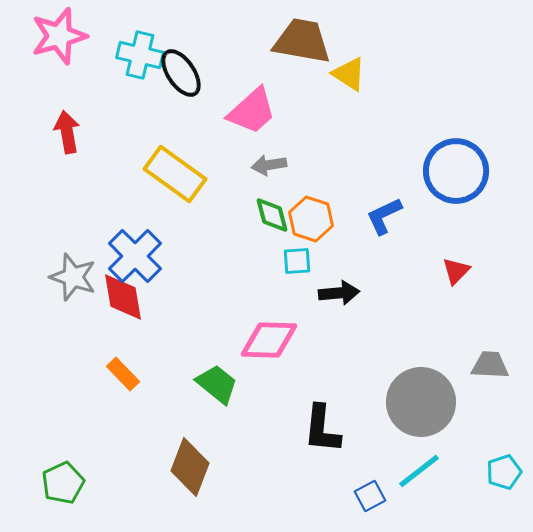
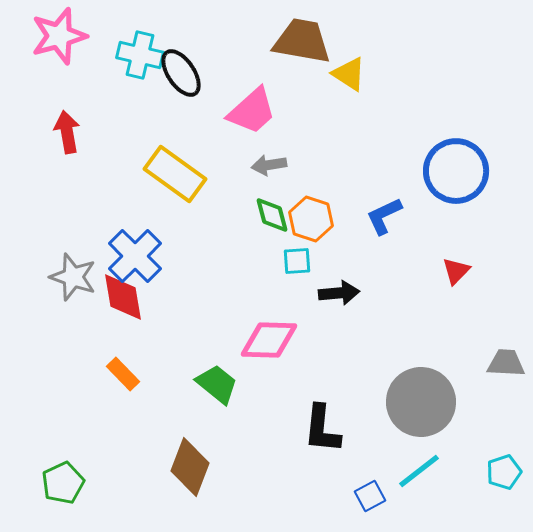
gray trapezoid: moved 16 px right, 2 px up
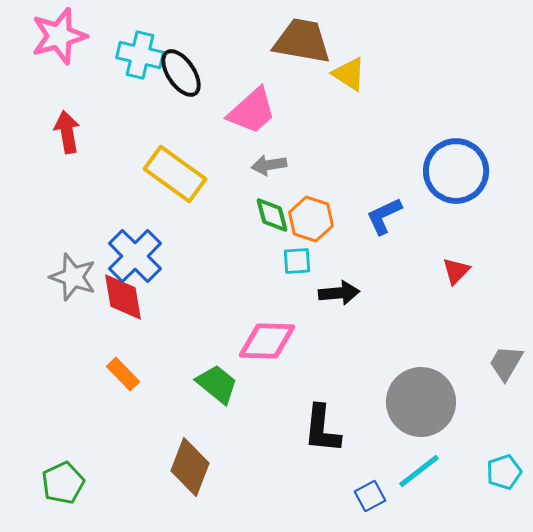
pink diamond: moved 2 px left, 1 px down
gray trapezoid: rotated 63 degrees counterclockwise
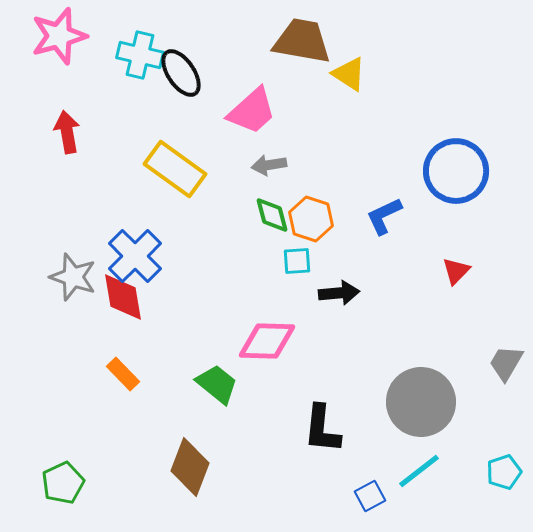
yellow rectangle: moved 5 px up
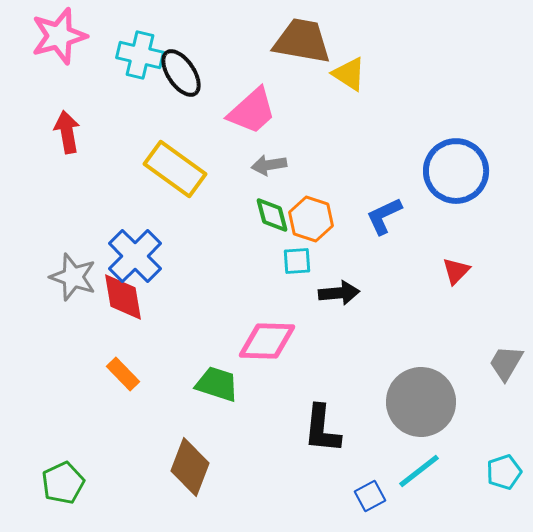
green trapezoid: rotated 21 degrees counterclockwise
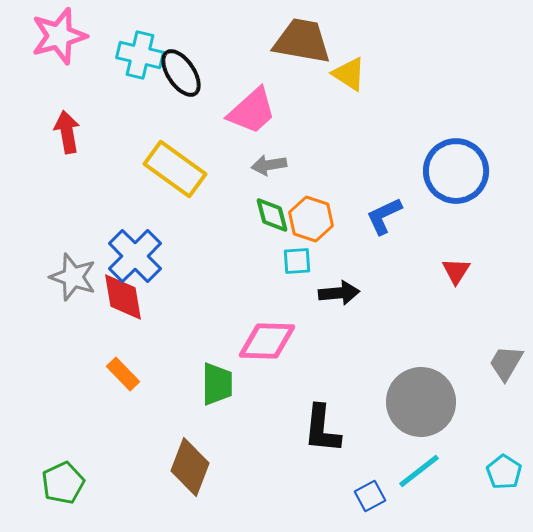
red triangle: rotated 12 degrees counterclockwise
green trapezoid: rotated 72 degrees clockwise
cyan pentagon: rotated 20 degrees counterclockwise
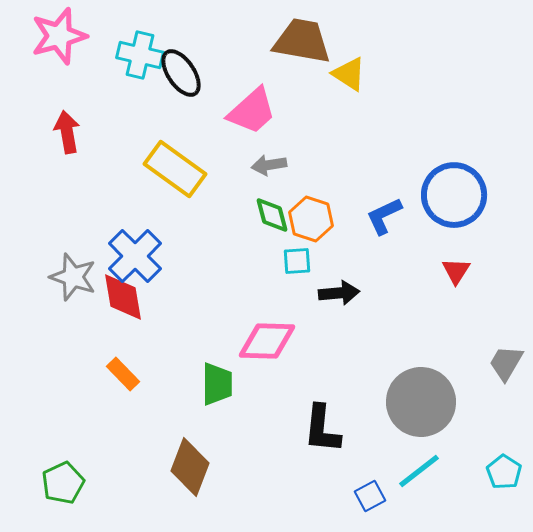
blue circle: moved 2 px left, 24 px down
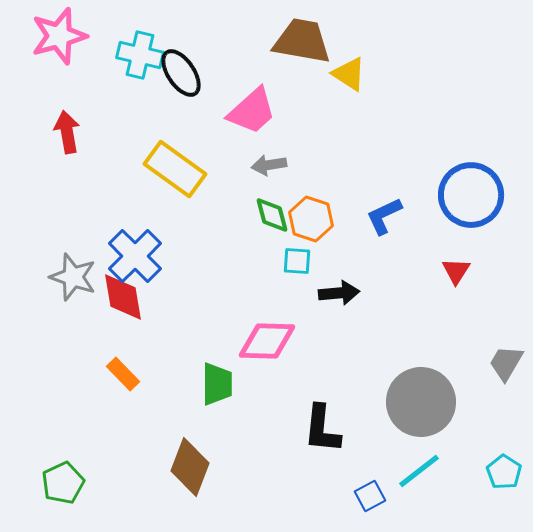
blue circle: moved 17 px right
cyan square: rotated 8 degrees clockwise
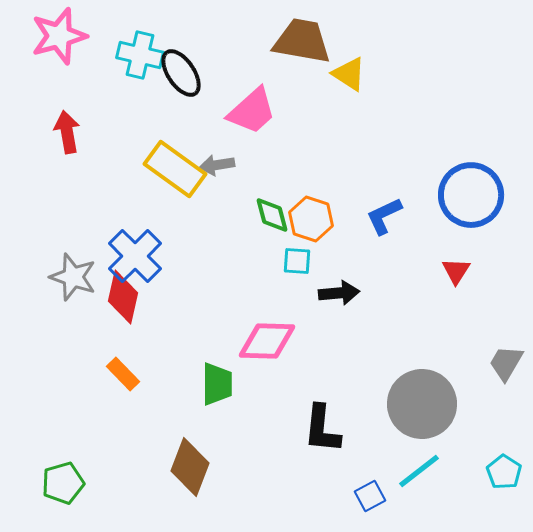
gray arrow: moved 52 px left
red diamond: rotated 22 degrees clockwise
gray circle: moved 1 px right, 2 px down
green pentagon: rotated 9 degrees clockwise
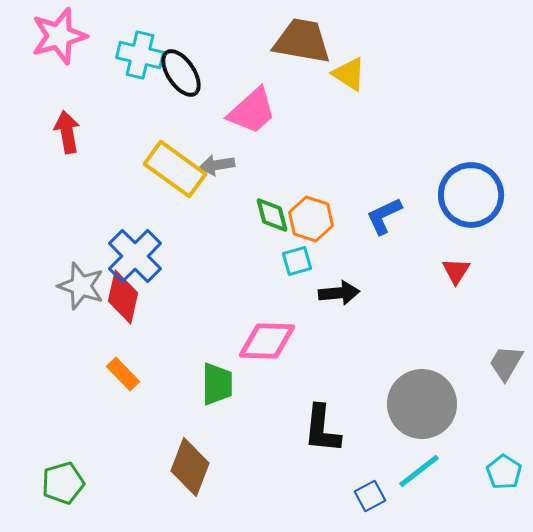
cyan square: rotated 20 degrees counterclockwise
gray star: moved 8 px right, 9 px down
